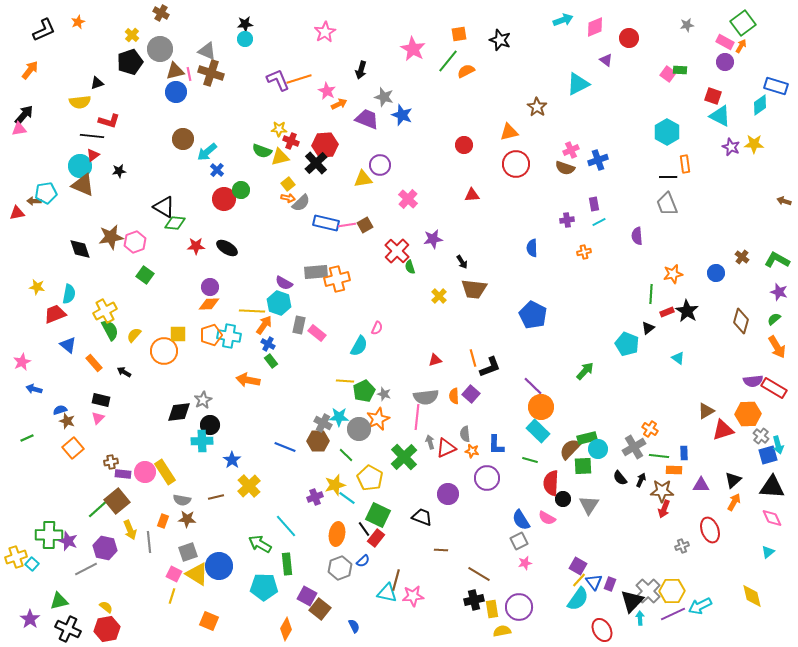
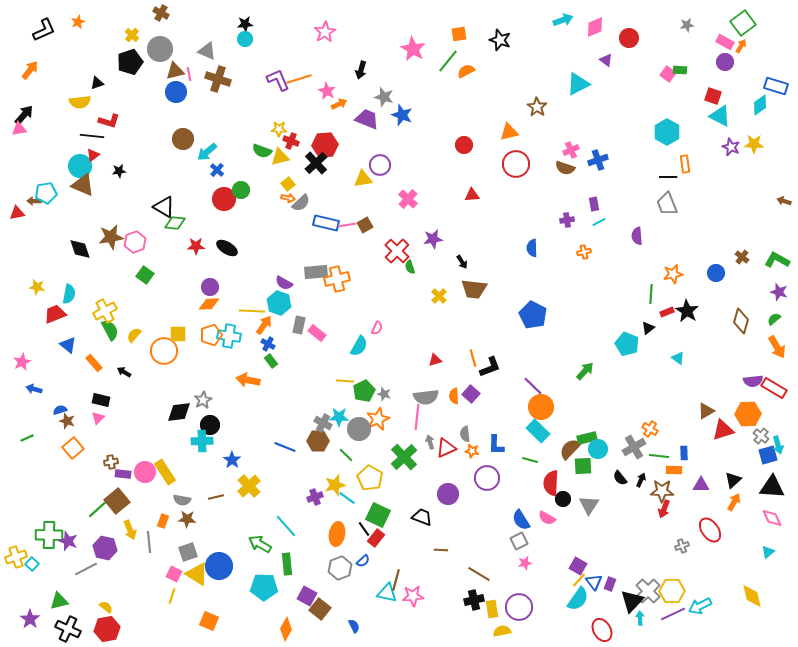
brown cross at (211, 73): moved 7 px right, 6 px down
red ellipse at (710, 530): rotated 15 degrees counterclockwise
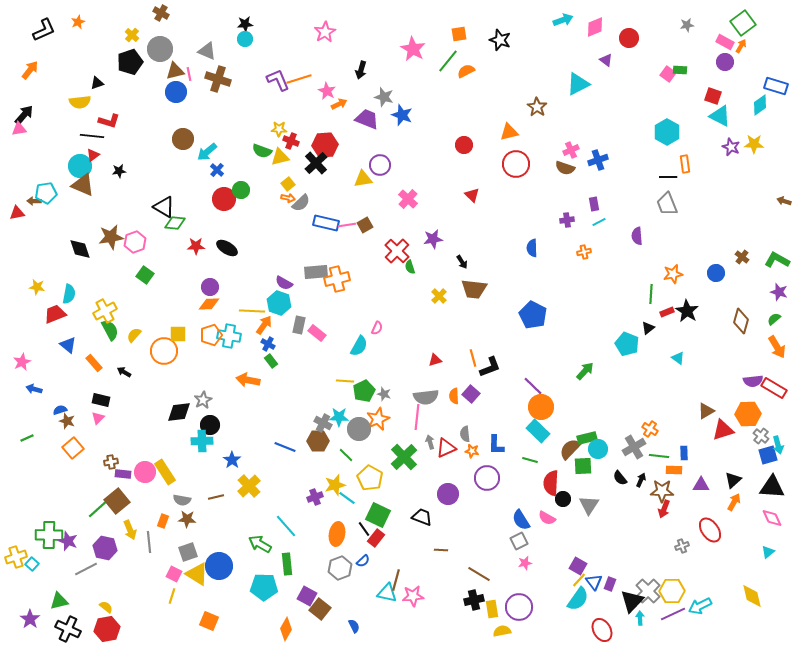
red triangle at (472, 195): rotated 49 degrees clockwise
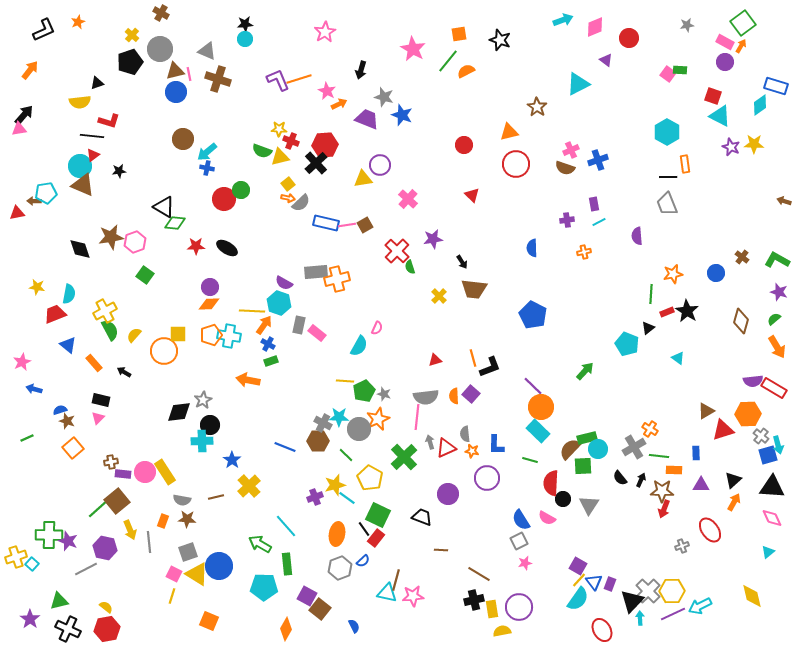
blue cross at (217, 170): moved 10 px left, 2 px up; rotated 32 degrees counterclockwise
green rectangle at (271, 361): rotated 72 degrees counterclockwise
blue rectangle at (684, 453): moved 12 px right
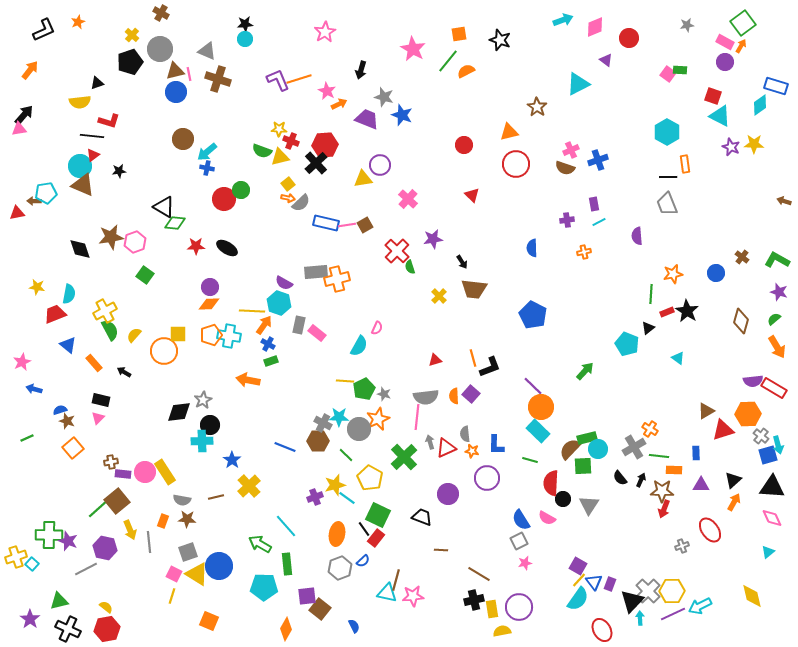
green pentagon at (364, 391): moved 2 px up
purple square at (307, 596): rotated 36 degrees counterclockwise
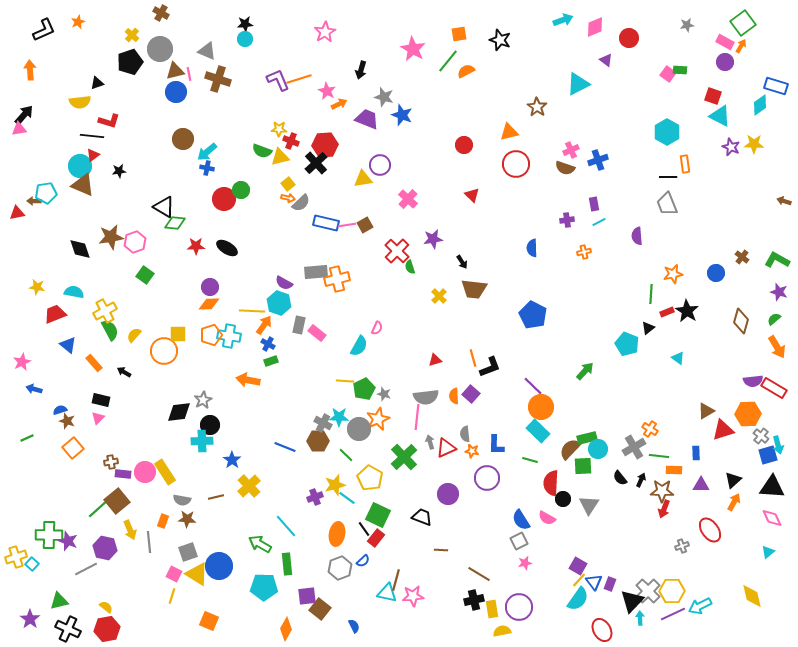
orange arrow at (30, 70): rotated 42 degrees counterclockwise
cyan semicircle at (69, 294): moved 5 px right, 2 px up; rotated 90 degrees counterclockwise
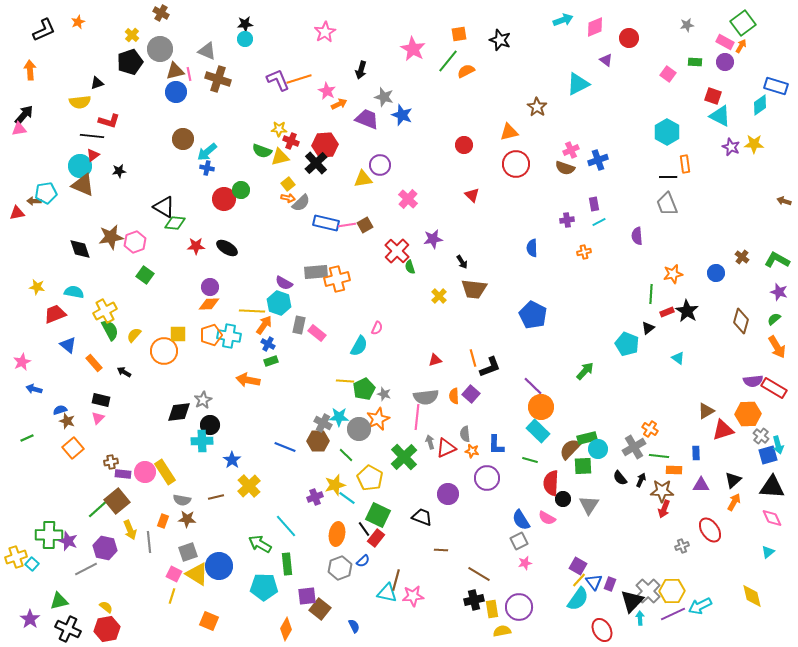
green rectangle at (680, 70): moved 15 px right, 8 px up
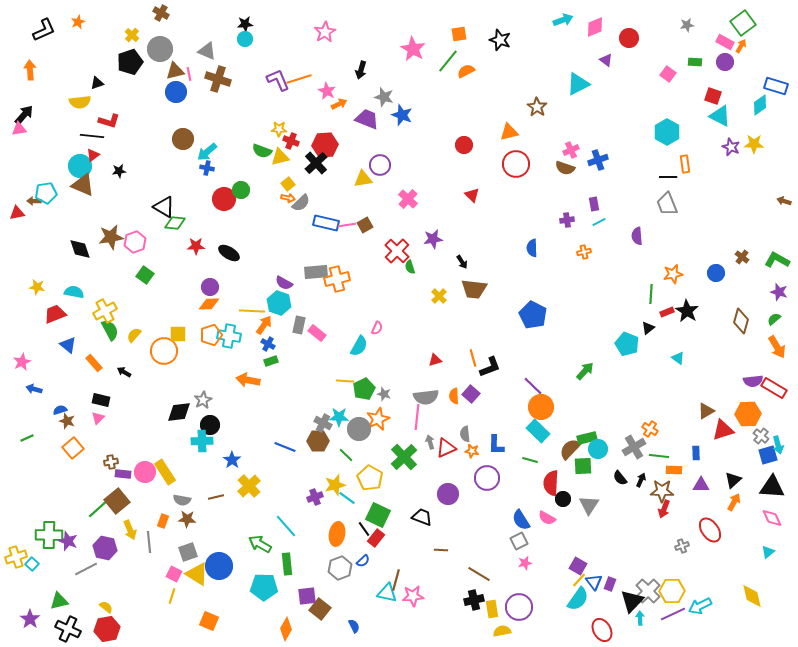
black ellipse at (227, 248): moved 2 px right, 5 px down
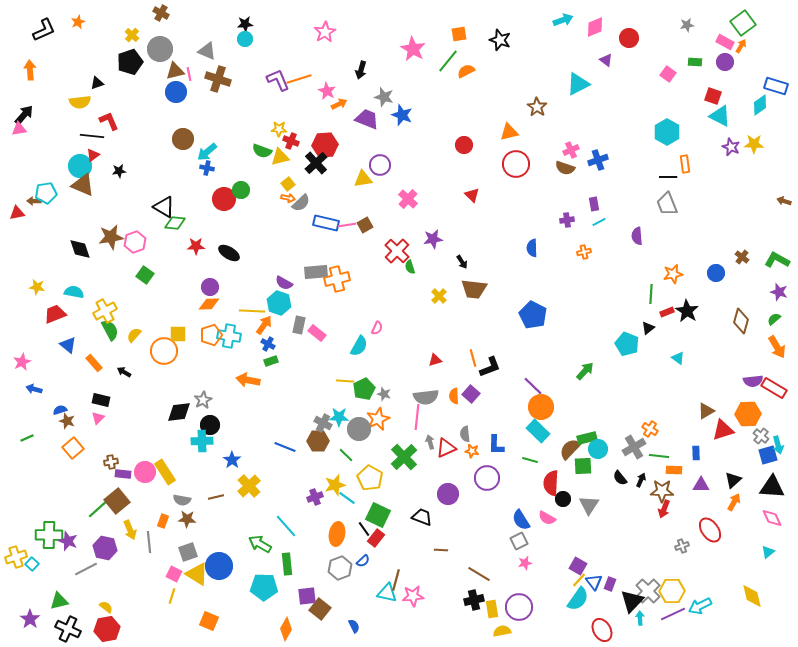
red L-shape at (109, 121): rotated 130 degrees counterclockwise
